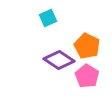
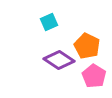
cyan square: moved 1 px right, 4 px down
pink pentagon: moved 7 px right
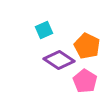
cyan square: moved 5 px left, 8 px down
pink pentagon: moved 9 px left, 5 px down
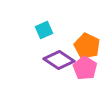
pink pentagon: moved 13 px up
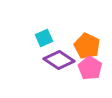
cyan square: moved 8 px down
pink pentagon: moved 5 px right
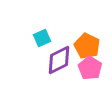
cyan square: moved 2 px left
purple diamond: rotated 60 degrees counterclockwise
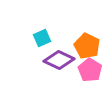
purple diamond: rotated 52 degrees clockwise
pink pentagon: moved 2 px down
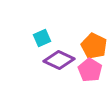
orange pentagon: moved 7 px right
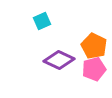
cyan square: moved 17 px up
pink pentagon: moved 4 px right, 1 px up; rotated 25 degrees clockwise
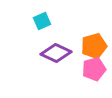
orange pentagon: rotated 30 degrees clockwise
purple diamond: moved 3 px left, 7 px up
